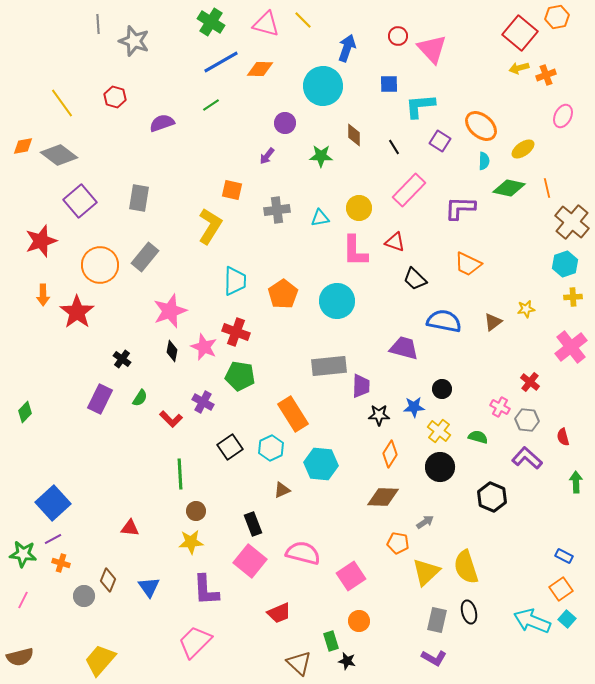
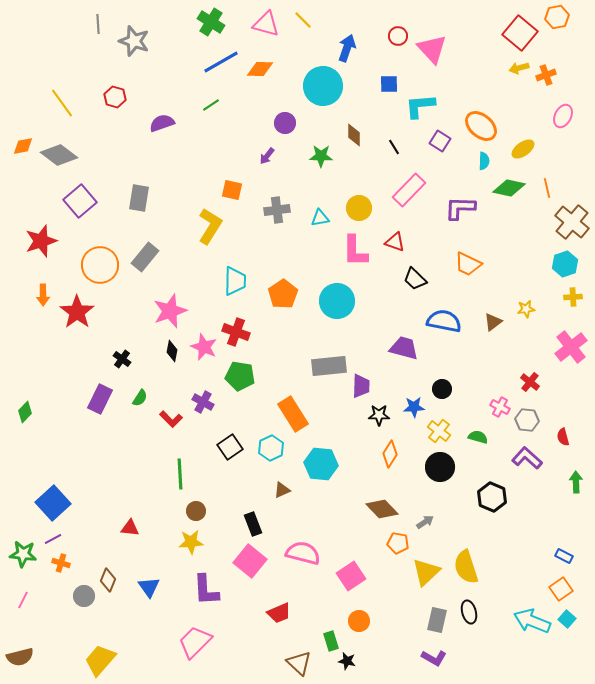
brown diamond at (383, 497): moved 1 px left, 12 px down; rotated 44 degrees clockwise
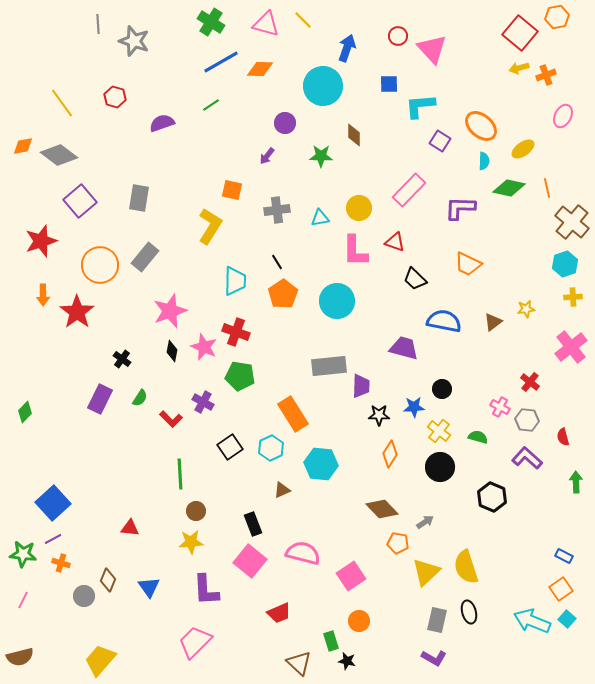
black line at (394, 147): moved 117 px left, 115 px down
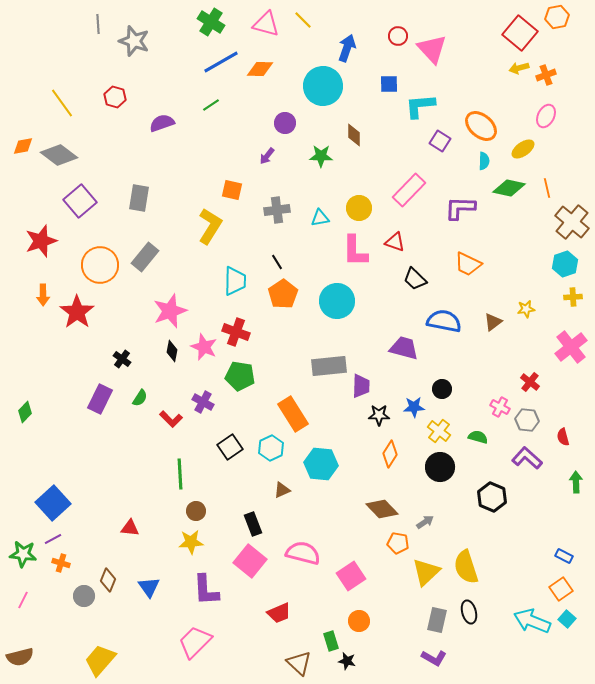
pink ellipse at (563, 116): moved 17 px left
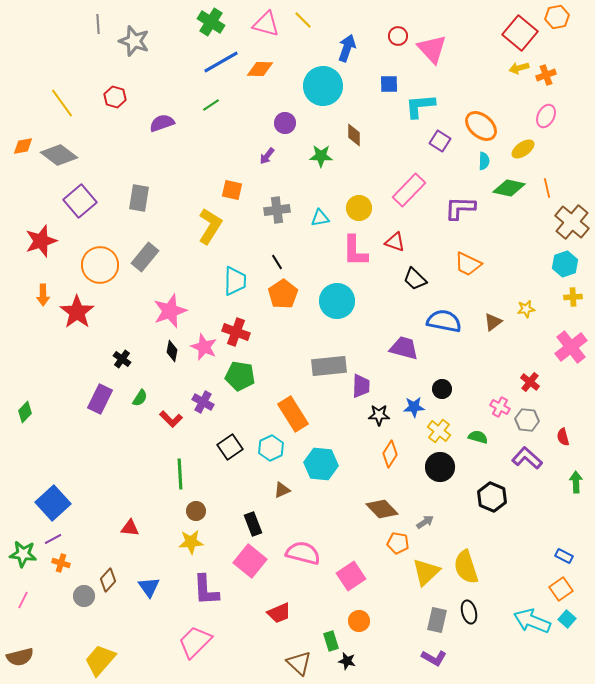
brown diamond at (108, 580): rotated 20 degrees clockwise
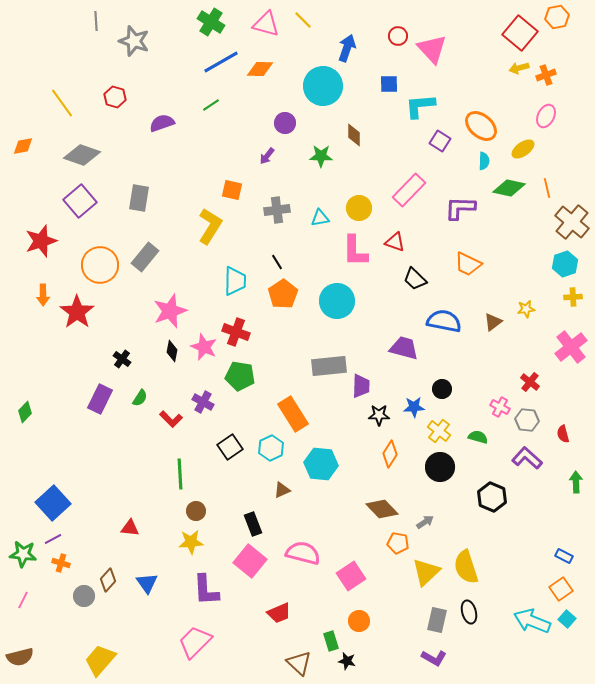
gray line at (98, 24): moved 2 px left, 3 px up
gray diamond at (59, 155): moved 23 px right; rotated 18 degrees counterclockwise
red semicircle at (563, 437): moved 3 px up
blue triangle at (149, 587): moved 2 px left, 4 px up
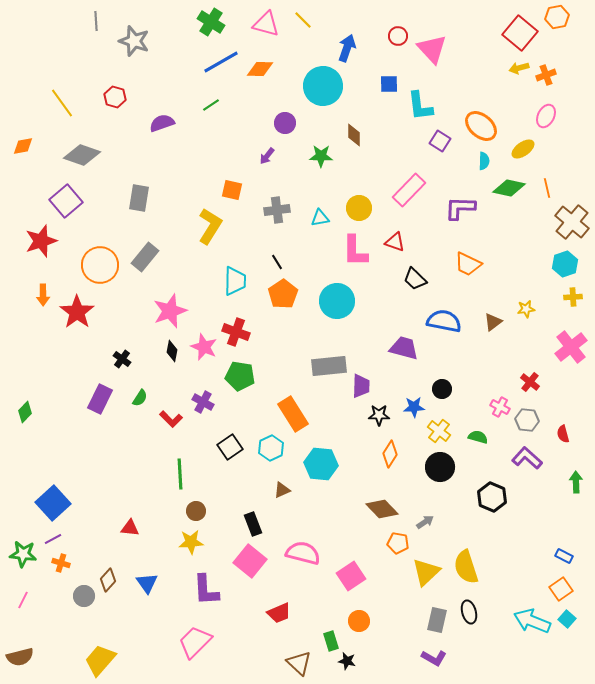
cyan L-shape at (420, 106): rotated 92 degrees counterclockwise
purple square at (80, 201): moved 14 px left
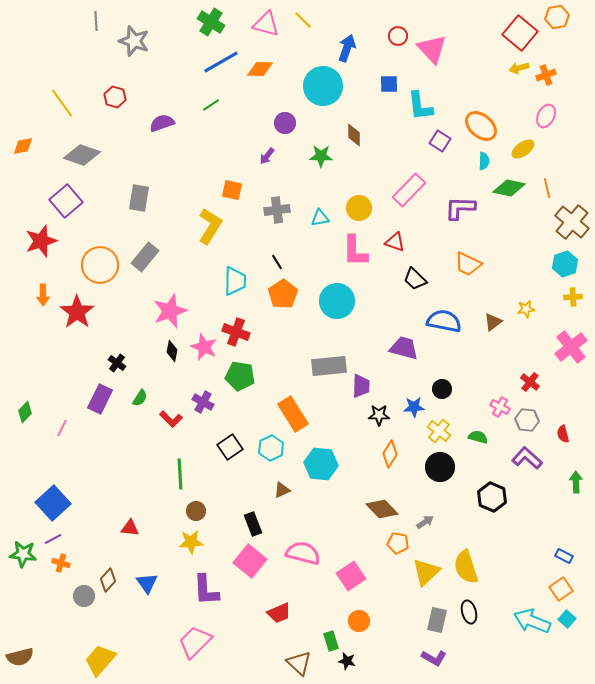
black cross at (122, 359): moved 5 px left, 4 px down
pink line at (23, 600): moved 39 px right, 172 px up
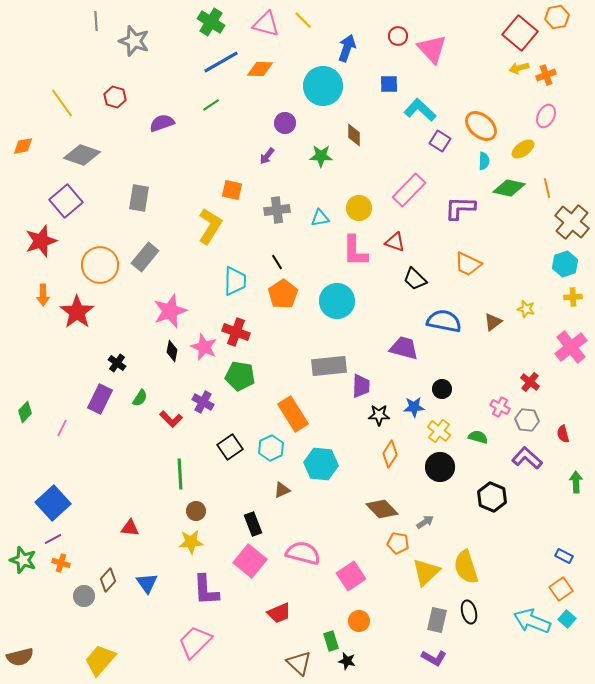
cyan L-shape at (420, 106): moved 4 px down; rotated 140 degrees clockwise
yellow star at (526, 309): rotated 24 degrees clockwise
green star at (23, 554): moved 6 px down; rotated 12 degrees clockwise
